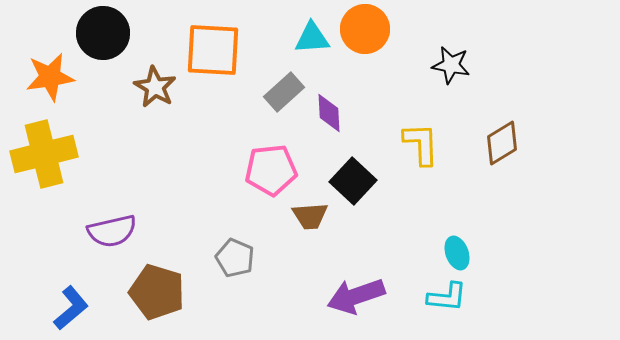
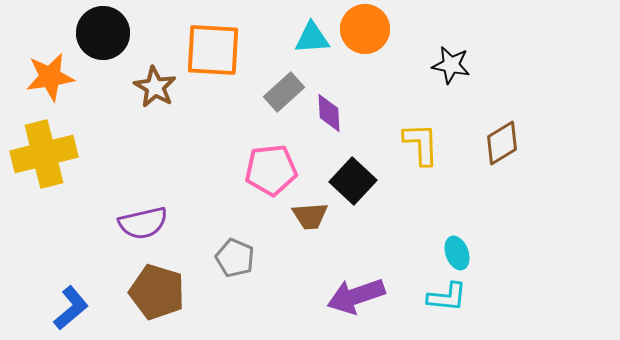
purple semicircle: moved 31 px right, 8 px up
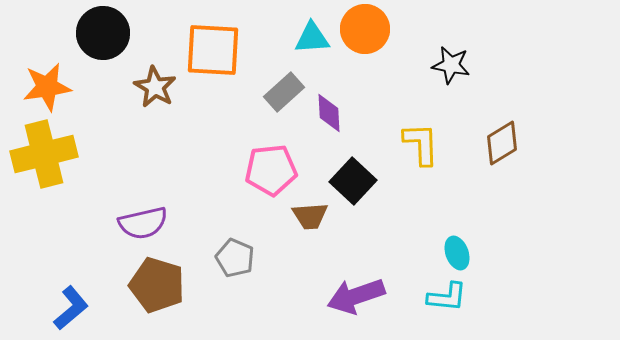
orange star: moved 3 px left, 10 px down
brown pentagon: moved 7 px up
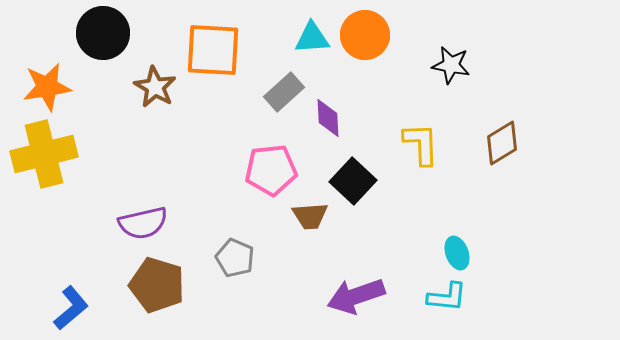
orange circle: moved 6 px down
purple diamond: moved 1 px left, 5 px down
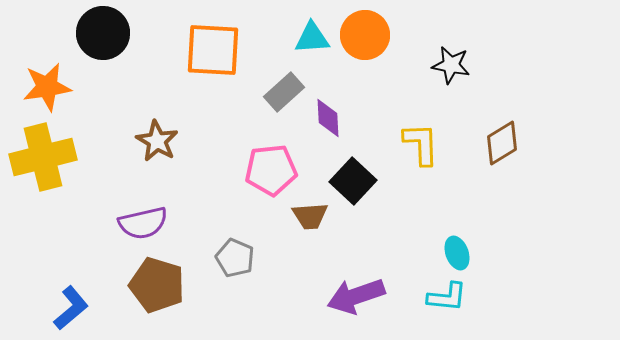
brown star: moved 2 px right, 54 px down
yellow cross: moved 1 px left, 3 px down
